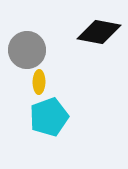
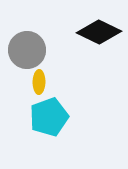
black diamond: rotated 15 degrees clockwise
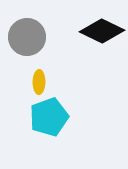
black diamond: moved 3 px right, 1 px up
gray circle: moved 13 px up
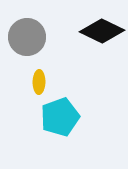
cyan pentagon: moved 11 px right
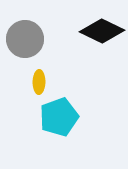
gray circle: moved 2 px left, 2 px down
cyan pentagon: moved 1 px left
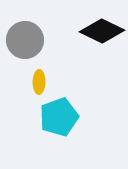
gray circle: moved 1 px down
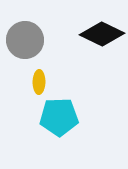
black diamond: moved 3 px down
cyan pentagon: rotated 18 degrees clockwise
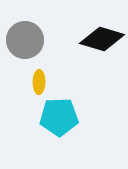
black diamond: moved 5 px down; rotated 9 degrees counterclockwise
